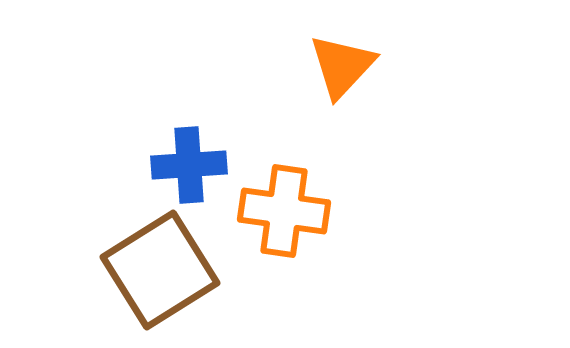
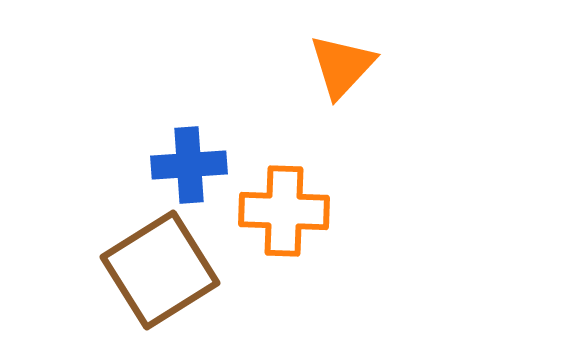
orange cross: rotated 6 degrees counterclockwise
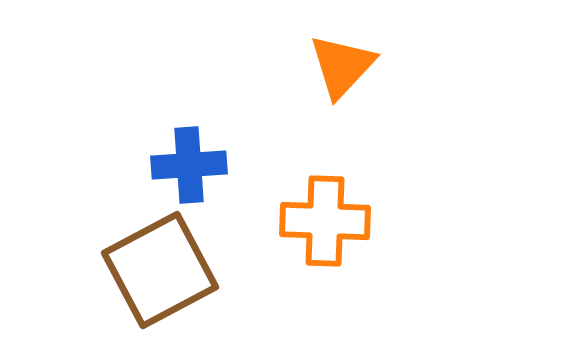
orange cross: moved 41 px right, 10 px down
brown square: rotated 4 degrees clockwise
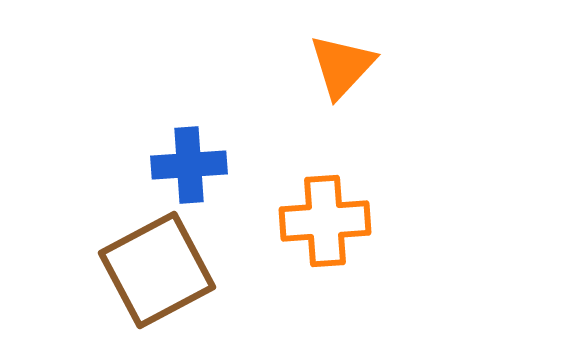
orange cross: rotated 6 degrees counterclockwise
brown square: moved 3 px left
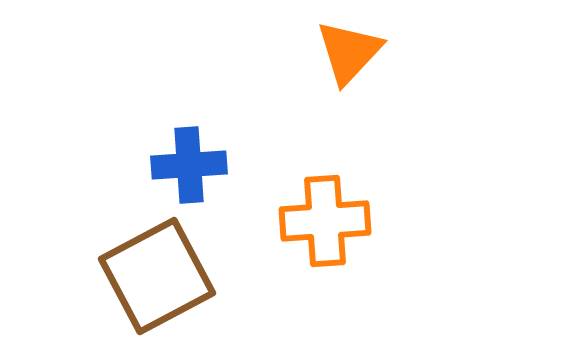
orange triangle: moved 7 px right, 14 px up
brown square: moved 6 px down
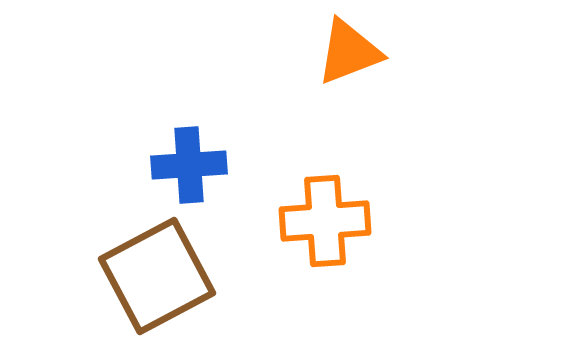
orange triangle: rotated 26 degrees clockwise
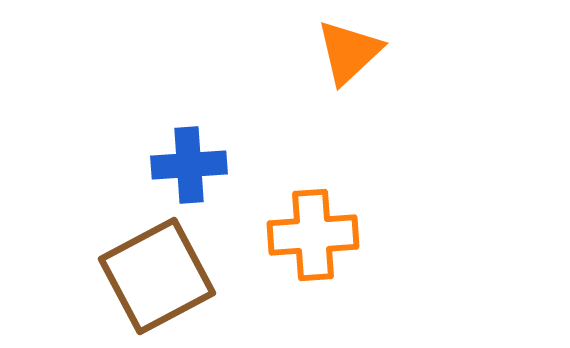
orange triangle: rotated 22 degrees counterclockwise
orange cross: moved 12 px left, 14 px down
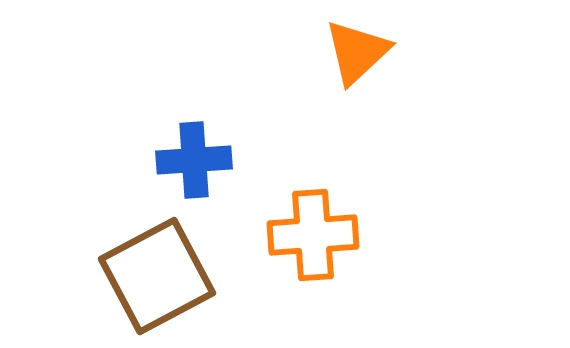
orange triangle: moved 8 px right
blue cross: moved 5 px right, 5 px up
